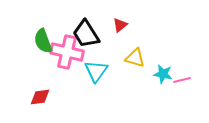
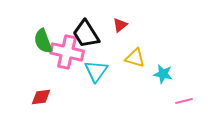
pink line: moved 2 px right, 21 px down
red diamond: moved 1 px right
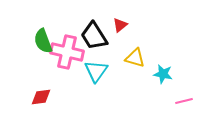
black trapezoid: moved 8 px right, 2 px down
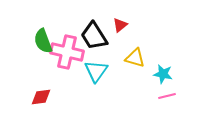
pink line: moved 17 px left, 5 px up
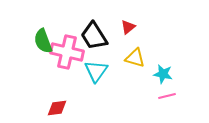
red triangle: moved 8 px right, 2 px down
red diamond: moved 16 px right, 11 px down
